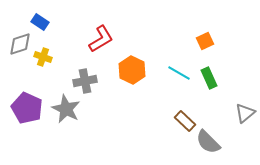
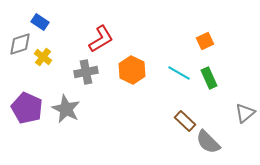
yellow cross: rotated 18 degrees clockwise
gray cross: moved 1 px right, 9 px up
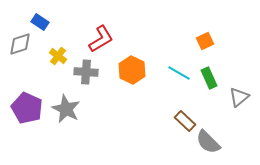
yellow cross: moved 15 px right, 1 px up
gray cross: rotated 15 degrees clockwise
gray triangle: moved 6 px left, 16 px up
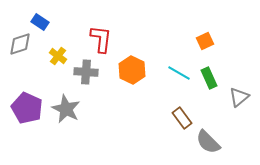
red L-shape: rotated 52 degrees counterclockwise
brown rectangle: moved 3 px left, 3 px up; rotated 10 degrees clockwise
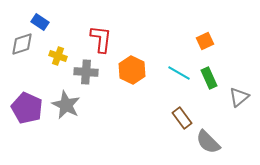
gray diamond: moved 2 px right
yellow cross: rotated 18 degrees counterclockwise
gray star: moved 4 px up
